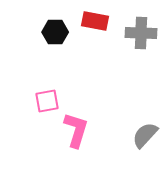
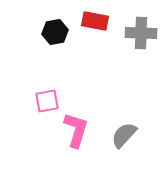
black hexagon: rotated 10 degrees counterclockwise
gray semicircle: moved 21 px left
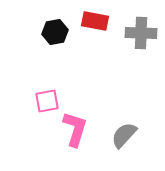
pink L-shape: moved 1 px left, 1 px up
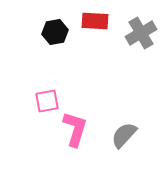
red rectangle: rotated 8 degrees counterclockwise
gray cross: rotated 32 degrees counterclockwise
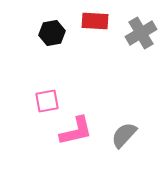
black hexagon: moved 3 px left, 1 px down
pink L-shape: moved 1 px right, 2 px down; rotated 60 degrees clockwise
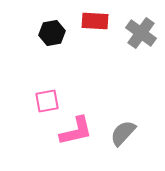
gray cross: rotated 24 degrees counterclockwise
gray semicircle: moved 1 px left, 2 px up
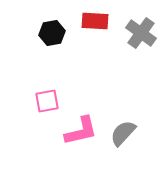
pink L-shape: moved 5 px right
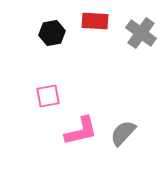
pink square: moved 1 px right, 5 px up
